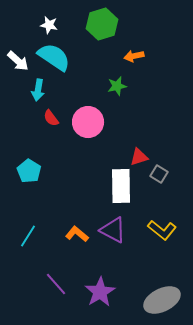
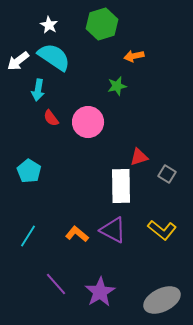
white star: rotated 18 degrees clockwise
white arrow: rotated 100 degrees clockwise
gray square: moved 8 px right
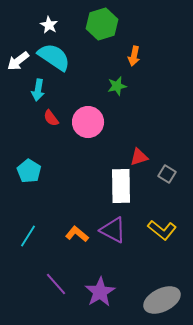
orange arrow: rotated 66 degrees counterclockwise
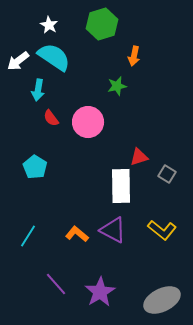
cyan pentagon: moved 6 px right, 4 px up
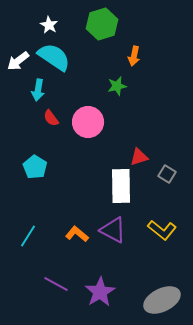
purple line: rotated 20 degrees counterclockwise
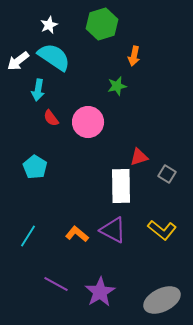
white star: rotated 18 degrees clockwise
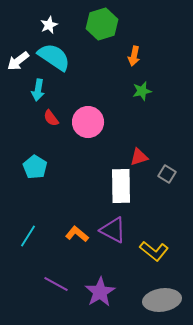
green star: moved 25 px right, 5 px down
yellow L-shape: moved 8 px left, 21 px down
gray ellipse: rotated 18 degrees clockwise
